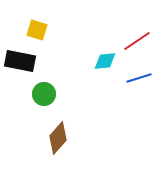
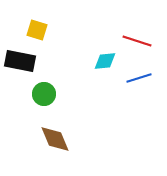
red line: rotated 52 degrees clockwise
brown diamond: moved 3 px left, 1 px down; rotated 64 degrees counterclockwise
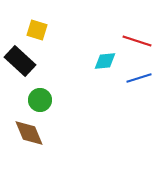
black rectangle: rotated 32 degrees clockwise
green circle: moved 4 px left, 6 px down
brown diamond: moved 26 px left, 6 px up
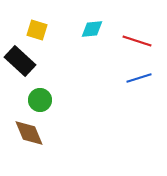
cyan diamond: moved 13 px left, 32 px up
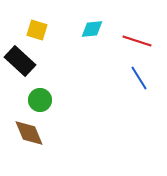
blue line: rotated 75 degrees clockwise
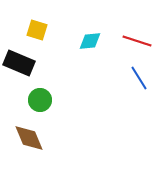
cyan diamond: moved 2 px left, 12 px down
black rectangle: moved 1 px left, 2 px down; rotated 20 degrees counterclockwise
brown diamond: moved 5 px down
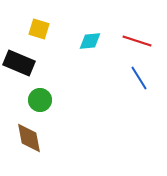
yellow square: moved 2 px right, 1 px up
brown diamond: rotated 12 degrees clockwise
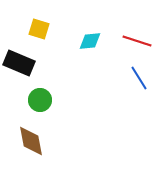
brown diamond: moved 2 px right, 3 px down
